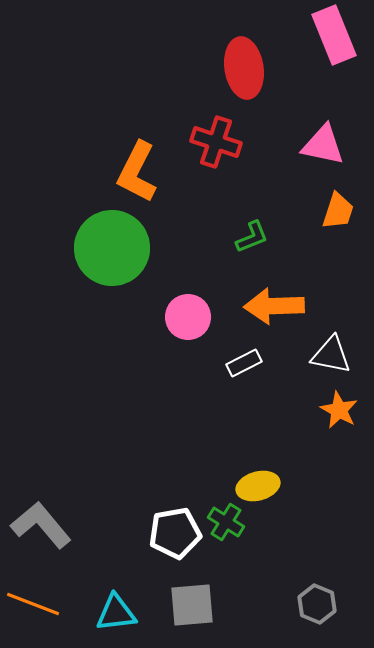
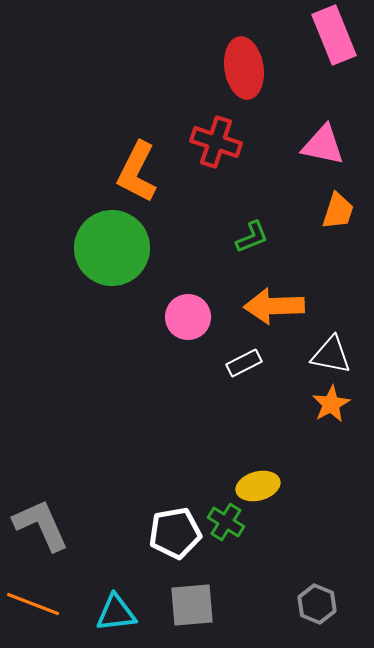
orange star: moved 8 px left, 6 px up; rotated 15 degrees clockwise
gray L-shape: rotated 16 degrees clockwise
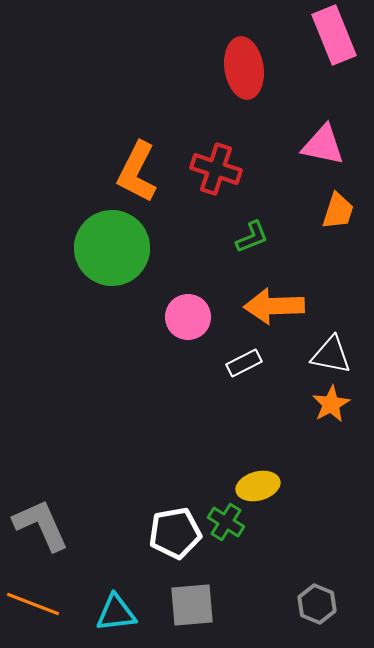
red cross: moved 27 px down
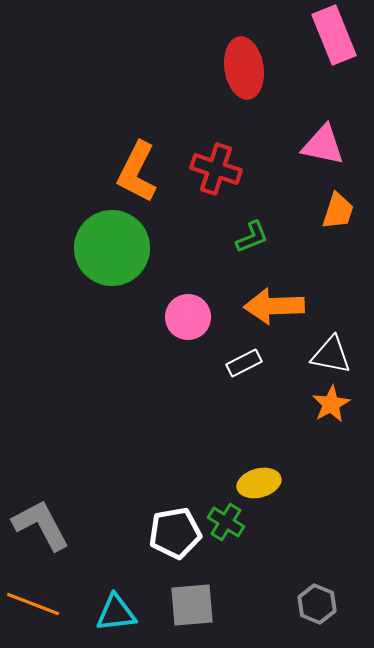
yellow ellipse: moved 1 px right, 3 px up
gray L-shape: rotated 4 degrees counterclockwise
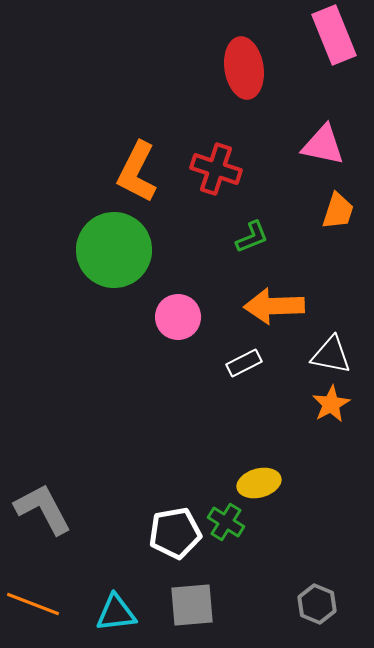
green circle: moved 2 px right, 2 px down
pink circle: moved 10 px left
gray L-shape: moved 2 px right, 16 px up
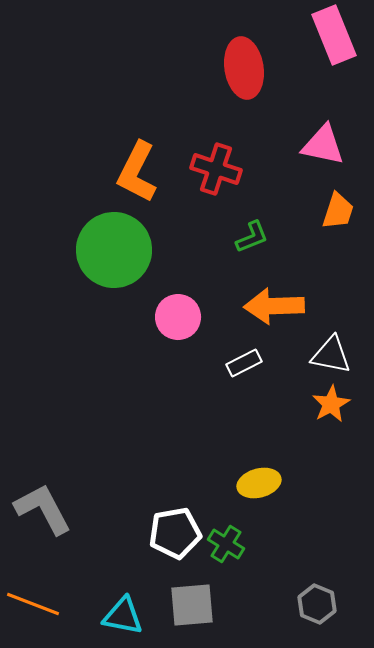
green cross: moved 22 px down
cyan triangle: moved 7 px right, 3 px down; rotated 18 degrees clockwise
